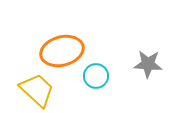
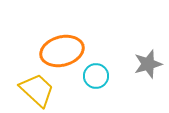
gray star: rotated 20 degrees counterclockwise
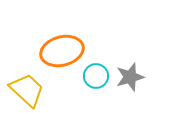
gray star: moved 18 px left, 13 px down
yellow trapezoid: moved 10 px left
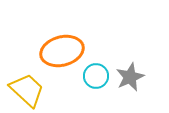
gray star: rotated 8 degrees counterclockwise
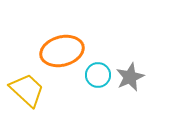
cyan circle: moved 2 px right, 1 px up
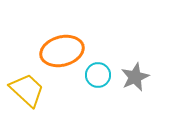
gray star: moved 5 px right
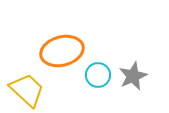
gray star: moved 2 px left, 1 px up
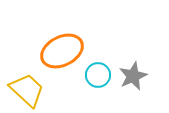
orange ellipse: rotated 12 degrees counterclockwise
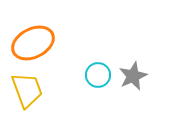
orange ellipse: moved 29 px left, 8 px up
yellow trapezoid: rotated 27 degrees clockwise
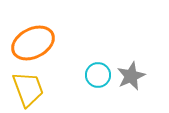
gray star: moved 2 px left
yellow trapezoid: moved 1 px right, 1 px up
